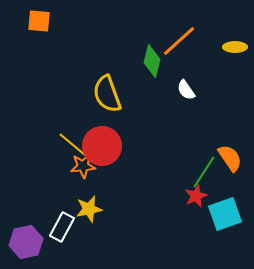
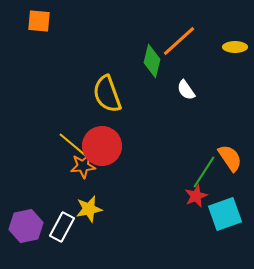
purple hexagon: moved 16 px up
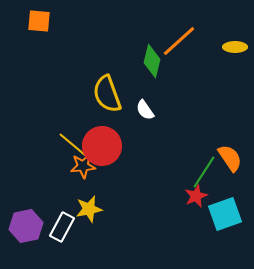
white semicircle: moved 41 px left, 20 px down
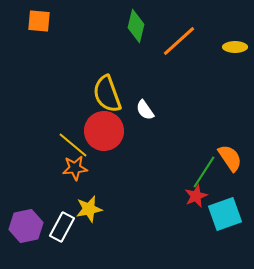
green diamond: moved 16 px left, 35 px up
red circle: moved 2 px right, 15 px up
orange star: moved 8 px left, 2 px down
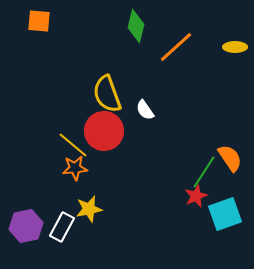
orange line: moved 3 px left, 6 px down
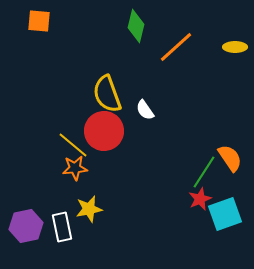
red star: moved 4 px right, 3 px down
white rectangle: rotated 40 degrees counterclockwise
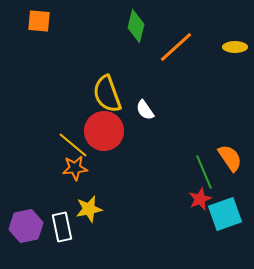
green line: rotated 56 degrees counterclockwise
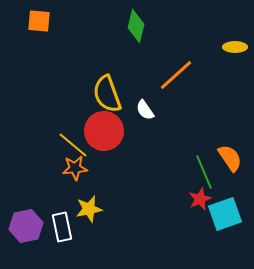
orange line: moved 28 px down
